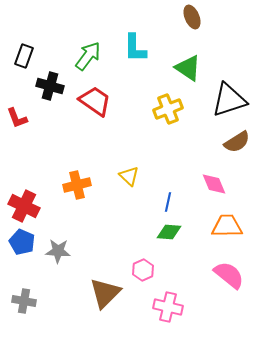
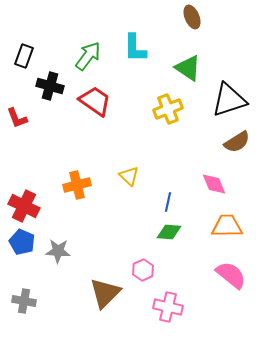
pink semicircle: moved 2 px right
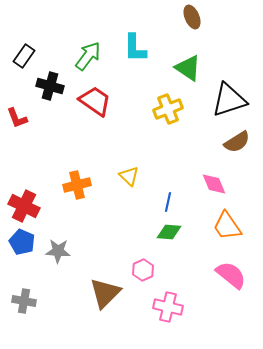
black rectangle: rotated 15 degrees clockwise
orange trapezoid: rotated 124 degrees counterclockwise
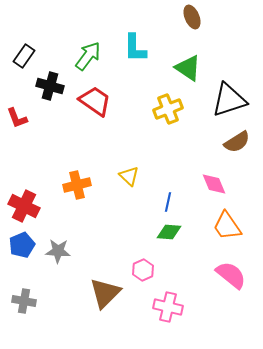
blue pentagon: moved 3 px down; rotated 25 degrees clockwise
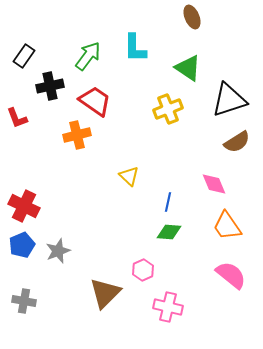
black cross: rotated 28 degrees counterclockwise
orange cross: moved 50 px up
gray star: rotated 25 degrees counterclockwise
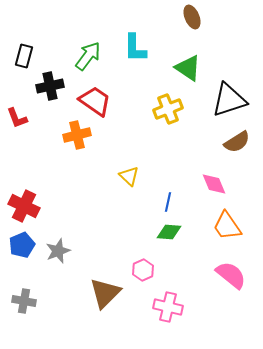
black rectangle: rotated 20 degrees counterclockwise
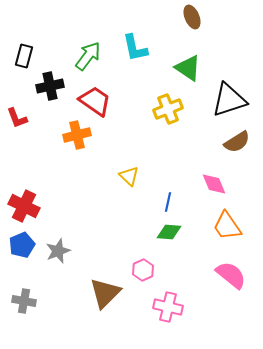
cyan L-shape: rotated 12 degrees counterclockwise
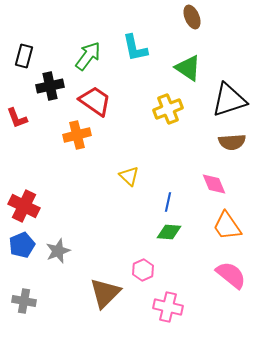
brown semicircle: moved 5 px left; rotated 28 degrees clockwise
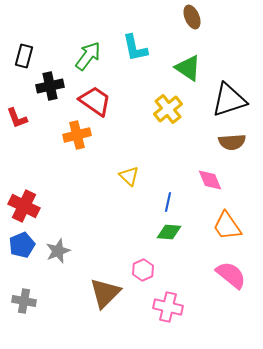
yellow cross: rotated 16 degrees counterclockwise
pink diamond: moved 4 px left, 4 px up
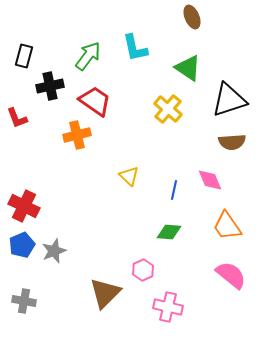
yellow cross: rotated 12 degrees counterclockwise
blue line: moved 6 px right, 12 px up
gray star: moved 4 px left
